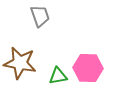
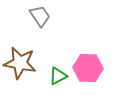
gray trapezoid: rotated 15 degrees counterclockwise
green triangle: rotated 18 degrees counterclockwise
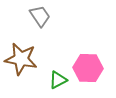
brown star: moved 1 px right, 4 px up
green triangle: moved 4 px down
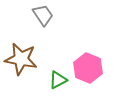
gray trapezoid: moved 3 px right, 1 px up
pink hexagon: rotated 20 degrees clockwise
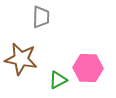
gray trapezoid: moved 2 px left, 2 px down; rotated 35 degrees clockwise
pink hexagon: rotated 20 degrees counterclockwise
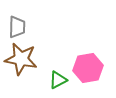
gray trapezoid: moved 24 px left, 10 px down
pink hexagon: rotated 12 degrees counterclockwise
